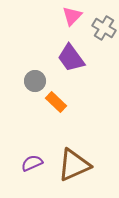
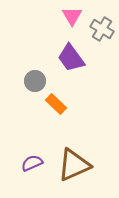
pink triangle: rotated 15 degrees counterclockwise
gray cross: moved 2 px left, 1 px down
orange rectangle: moved 2 px down
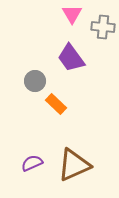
pink triangle: moved 2 px up
gray cross: moved 1 px right, 2 px up; rotated 25 degrees counterclockwise
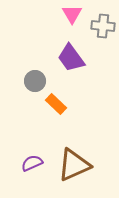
gray cross: moved 1 px up
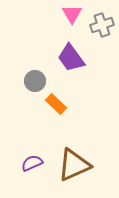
gray cross: moved 1 px left, 1 px up; rotated 25 degrees counterclockwise
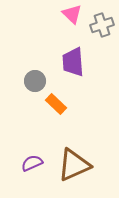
pink triangle: rotated 15 degrees counterclockwise
purple trapezoid: moved 2 px right, 4 px down; rotated 32 degrees clockwise
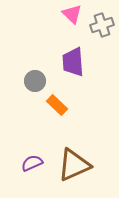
orange rectangle: moved 1 px right, 1 px down
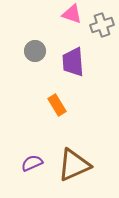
pink triangle: rotated 25 degrees counterclockwise
gray circle: moved 30 px up
orange rectangle: rotated 15 degrees clockwise
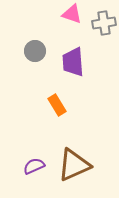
gray cross: moved 2 px right, 2 px up; rotated 10 degrees clockwise
purple semicircle: moved 2 px right, 3 px down
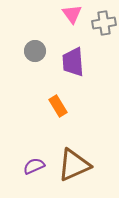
pink triangle: rotated 35 degrees clockwise
orange rectangle: moved 1 px right, 1 px down
